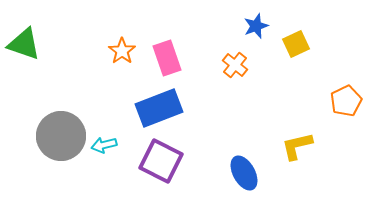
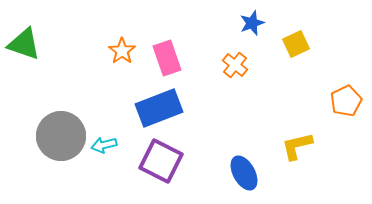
blue star: moved 4 px left, 3 px up
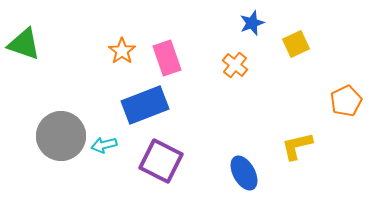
blue rectangle: moved 14 px left, 3 px up
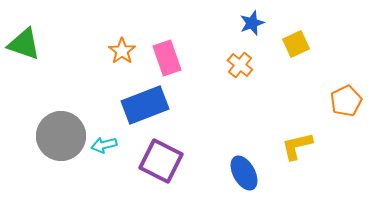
orange cross: moved 5 px right
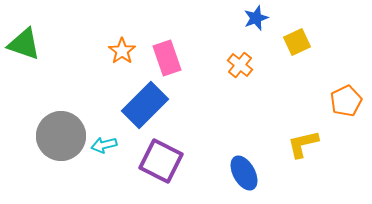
blue star: moved 4 px right, 5 px up
yellow square: moved 1 px right, 2 px up
blue rectangle: rotated 24 degrees counterclockwise
yellow L-shape: moved 6 px right, 2 px up
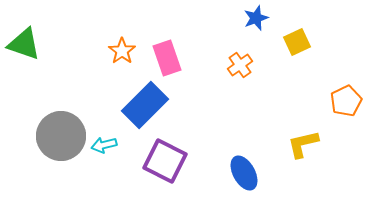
orange cross: rotated 15 degrees clockwise
purple square: moved 4 px right
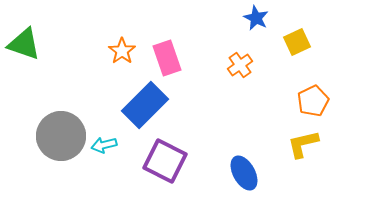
blue star: rotated 25 degrees counterclockwise
orange pentagon: moved 33 px left
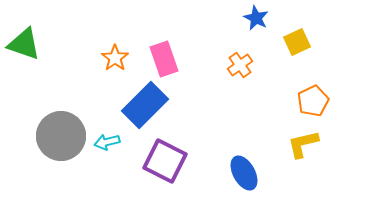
orange star: moved 7 px left, 7 px down
pink rectangle: moved 3 px left, 1 px down
cyan arrow: moved 3 px right, 3 px up
